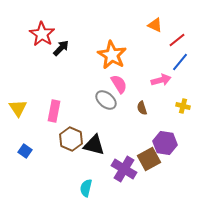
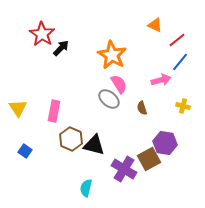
gray ellipse: moved 3 px right, 1 px up
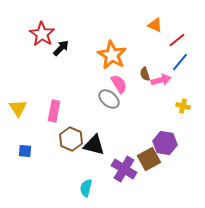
brown semicircle: moved 3 px right, 34 px up
blue square: rotated 32 degrees counterclockwise
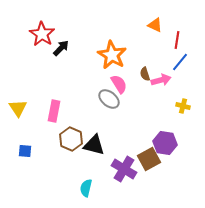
red line: rotated 42 degrees counterclockwise
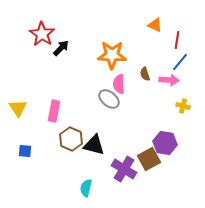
orange star: rotated 28 degrees counterclockwise
pink arrow: moved 8 px right; rotated 18 degrees clockwise
pink semicircle: rotated 150 degrees counterclockwise
